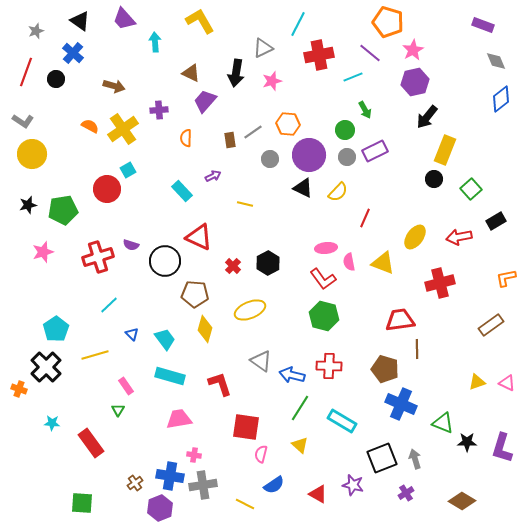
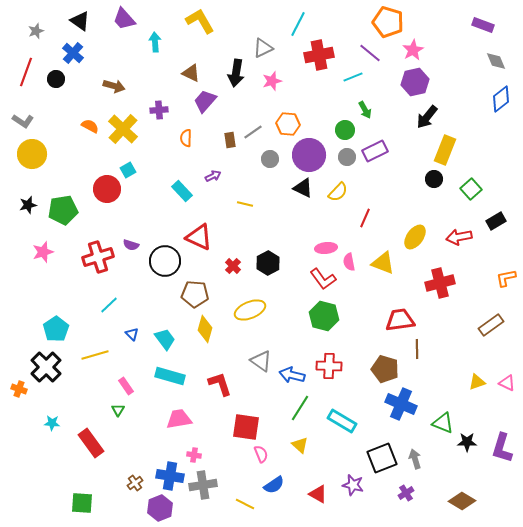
yellow cross at (123, 129): rotated 12 degrees counterclockwise
pink semicircle at (261, 454): rotated 144 degrees clockwise
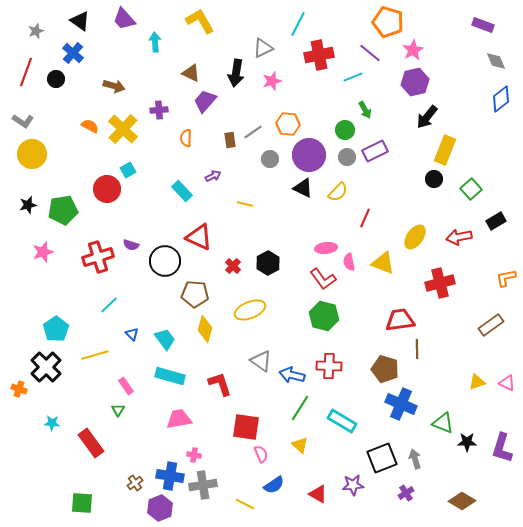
purple star at (353, 485): rotated 20 degrees counterclockwise
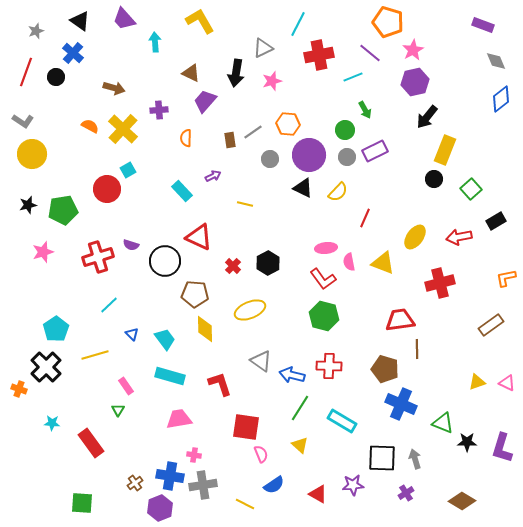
black circle at (56, 79): moved 2 px up
brown arrow at (114, 86): moved 2 px down
yellow diamond at (205, 329): rotated 16 degrees counterclockwise
black square at (382, 458): rotated 24 degrees clockwise
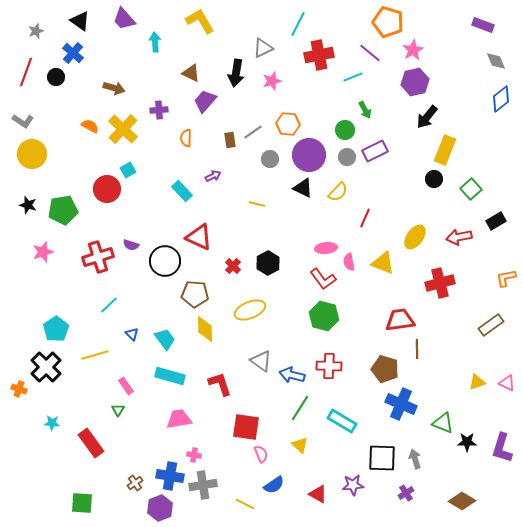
yellow line at (245, 204): moved 12 px right
black star at (28, 205): rotated 30 degrees clockwise
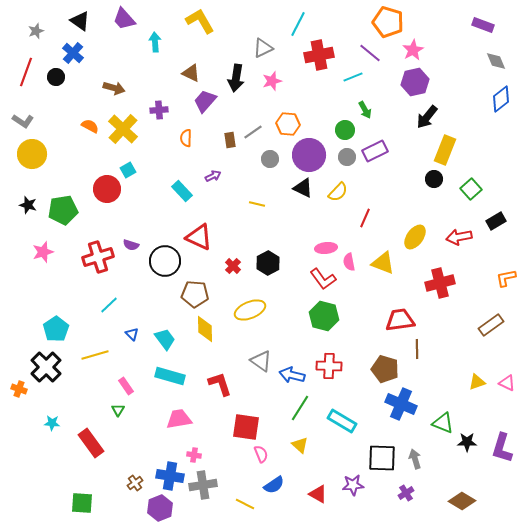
black arrow at (236, 73): moved 5 px down
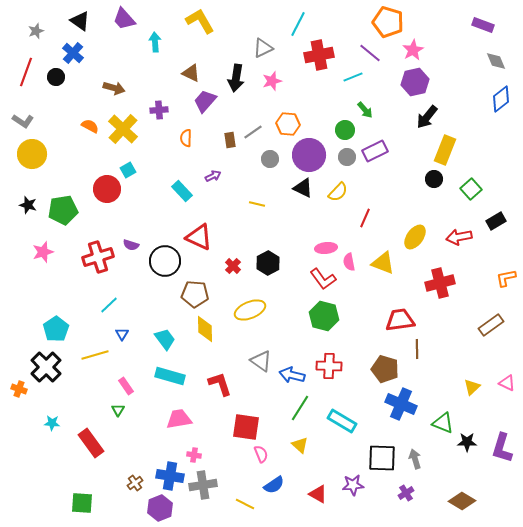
green arrow at (365, 110): rotated 12 degrees counterclockwise
blue triangle at (132, 334): moved 10 px left; rotated 16 degrees clockwise
yellow triangle at (477, 382): moved 5 px left, 5 px down; rotated 24 degrees counterclockwise
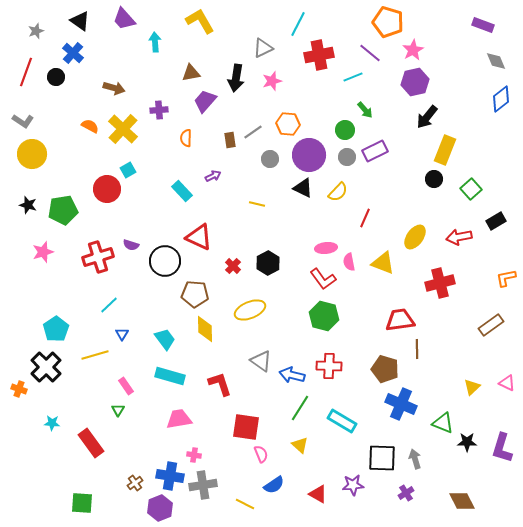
brown triangle at (191, 73): rotated 36 degrees counterclockwise
brown diamond at (462, 501): rotated 32 degrees clockwise
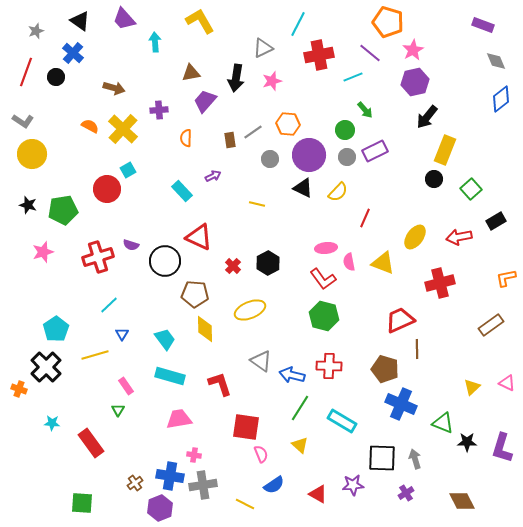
red trapezoid at (400, 320): rotated 16 degrees counterclockwise
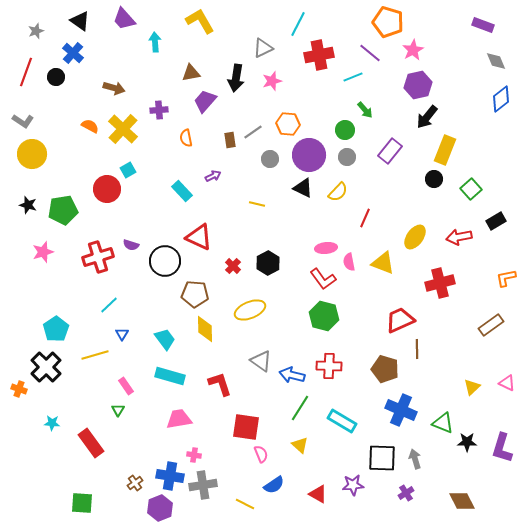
purple hexagon at (415, 82): moved 3 px right, 3 px down
orange semicircle at (186, 138): rotated 12 degrees counterclockwise
purple rectangle at (375, 151): moved 15 px right; rotated 25 degrees counterclockwise
blue cross at (401, 404): moved 6 px down
